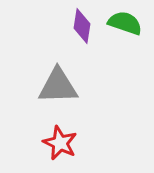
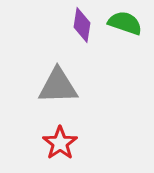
purple diamond: moved 1 px up
red star: rotated 12 degrees clockwise
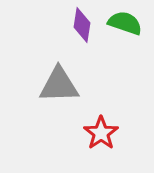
gray triangle: moved 1 px right, 1 px up
red star: moved 41 px right, 10 px up
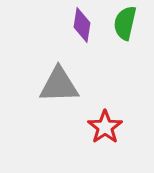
green semicircle: rotated 96 degrees counterclockwise
red star: moved 4 px right, 6 px up
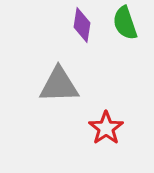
green semicircle: rotated 32 degrees counterclockwise
red star: moved 1 px right, 1 px down
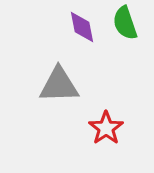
purple diamond: moved 2 px down; rotated 20 degrees counterclockwise
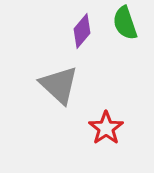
purple diamond: moved 4 px down; rotated 52 degrees clockwise
gray triangle: rotated 45 degrees clockwise
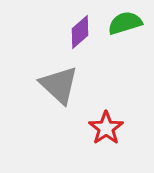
green semicircle: rotated 92 degrees clockwise
purple diamond: moved 2 px left, 1 px down; rotated 8 degrees clockwise
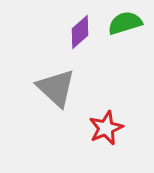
gray triangle: moved 3 px left, 3 px down
red star: rotated 12 degrees clockwise
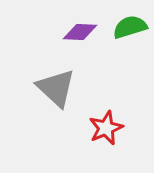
green semicircle: moved 5 px right, 4 px down
purple diamond: rotated 44 degrees clockwise
